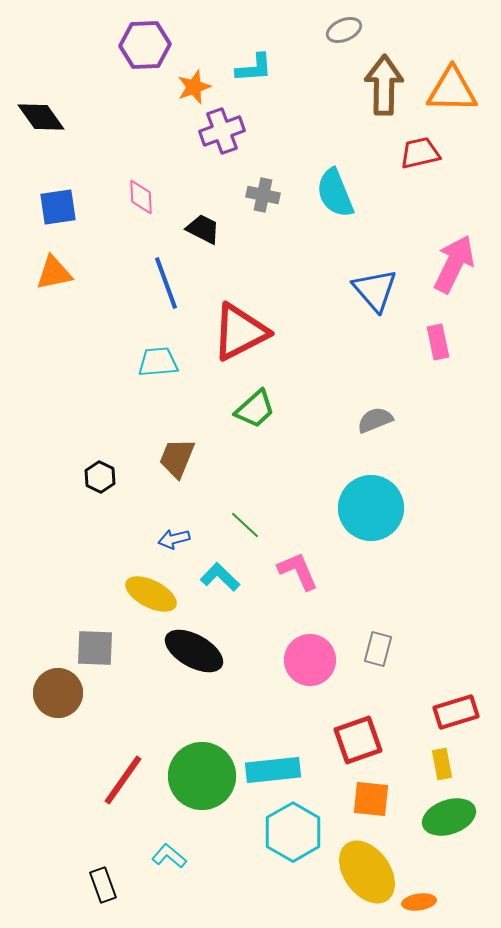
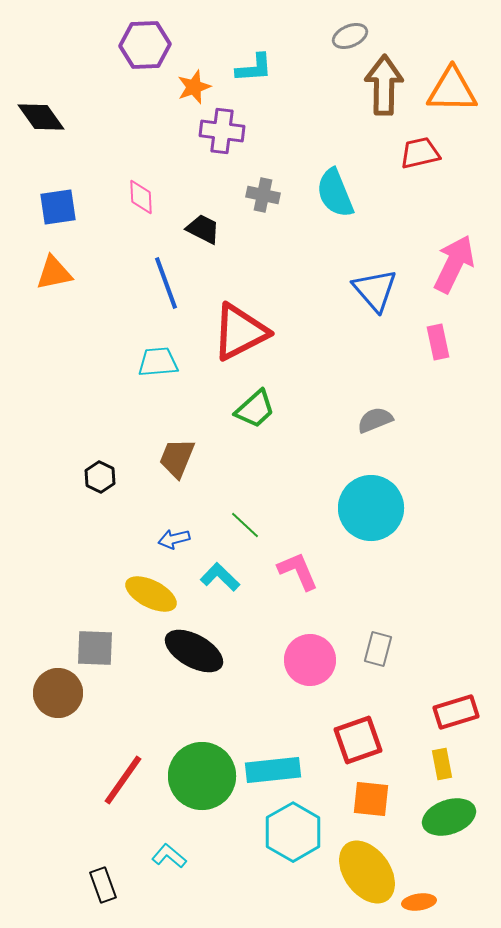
gray ellipse at (344, 30): moved 6 px right, 6 px down
purple cross at (222, 131): rotated 27 degrees clockwise
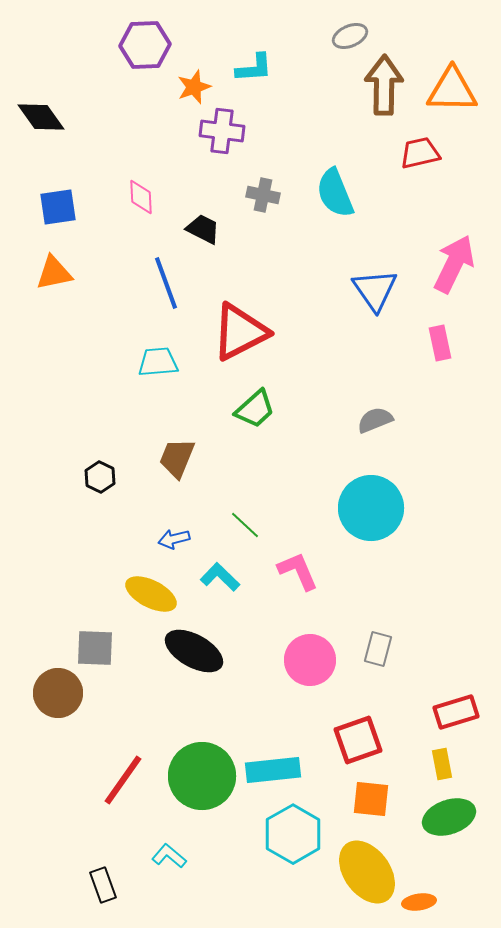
blue triangle at (375, 290): rotated 6 degrees clockwise
pink rectangle at (438, 342): moved 2 px right, 1 px down
cyan hexagon at (293, 832): moved 2 px down
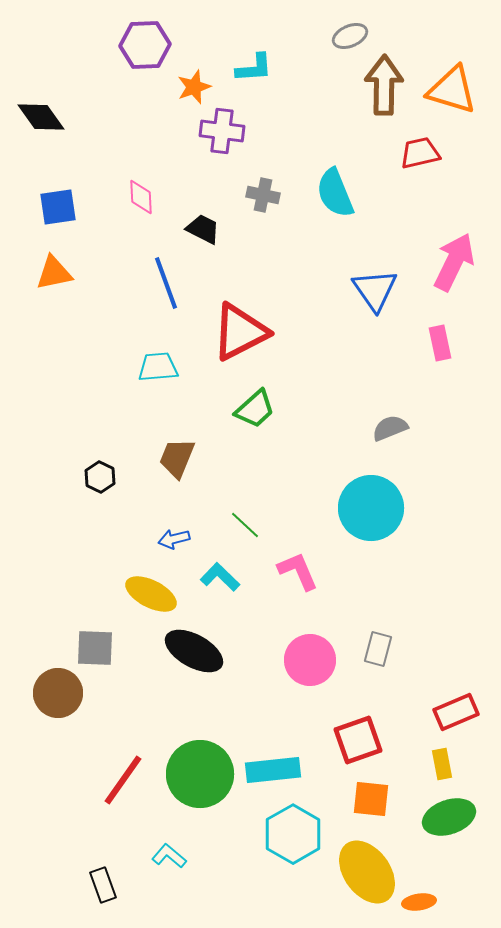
orange triangle at (452, 90): rotated 16 degrees clockwise
pink arrow at (454, 264): moved 2 px up
cyan trapezoid at (158, 362): moved 5 px down
gray semicircle at (375, 420): moved 15 px right, 8 px down
red rectangle at (456, 712): rotated 6 degrees counterclockwise
green circle at (202, 776): moved 2 px left, 2 px up
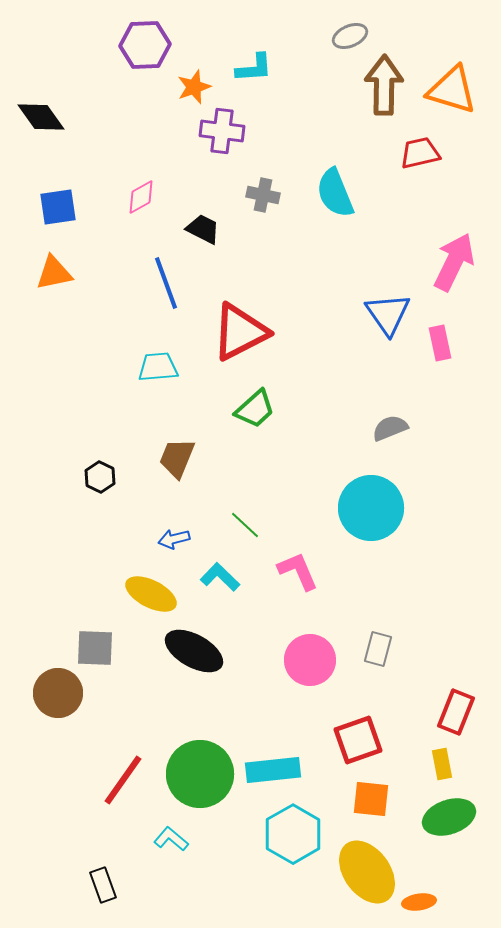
pink diamond at (141, 197): rotated 63 degrees clockwise
blue triangle at (375, 290): moved 13 px right, 24 px down
red rectangle at (456, 712): rotated 45 degrees counterclockwise
cyan L-shape at (169, 856): moved 2 px right, 17 px up
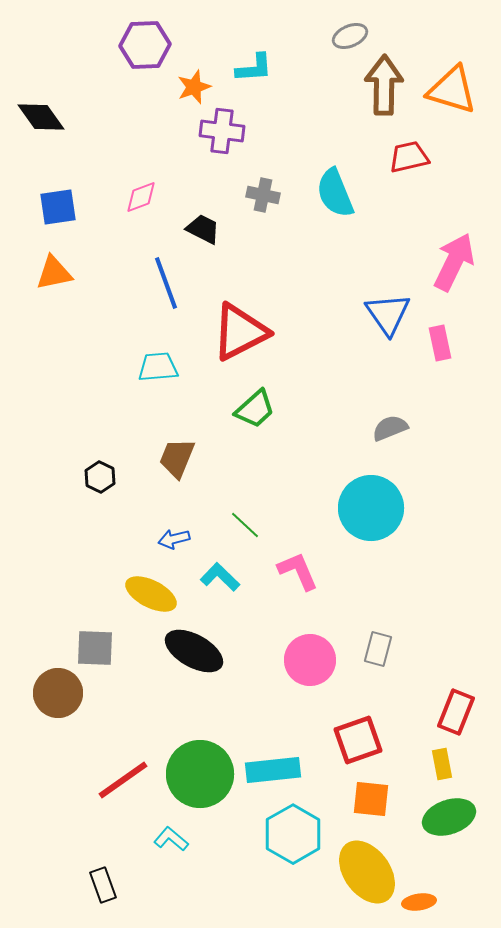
red trapezoid at (420, 153): moved 11 px left, 4 px down
pink diamond at (141, 197): rotated 9 degrees clockwise
red line at (123, 780): rotated 20 degrees clockwise
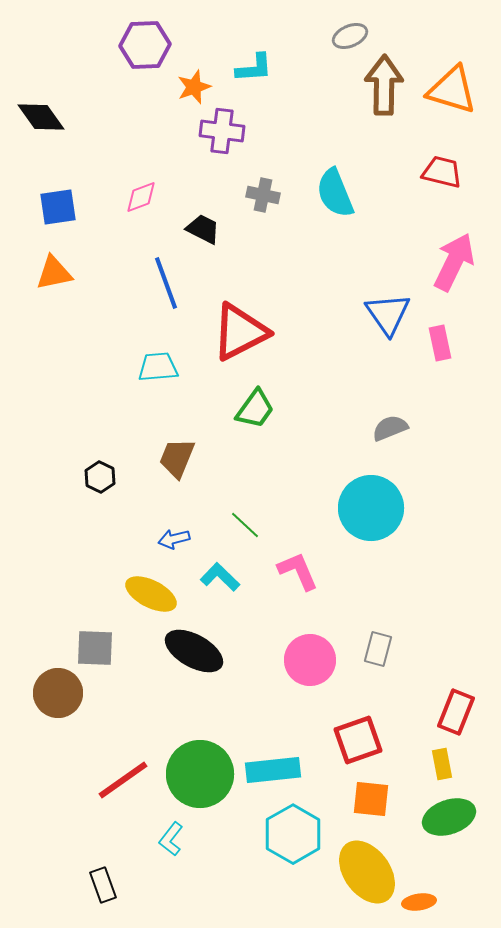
red trapezoid at (409, 157): moved 33 px right, 15 px down; rotated 27 degrees clockwise
green trapezoid at (255, 409): rotated 12 degrees counterclockwise
cyan L-shape at (171, 839): rotated 92 degrees counterclockwise
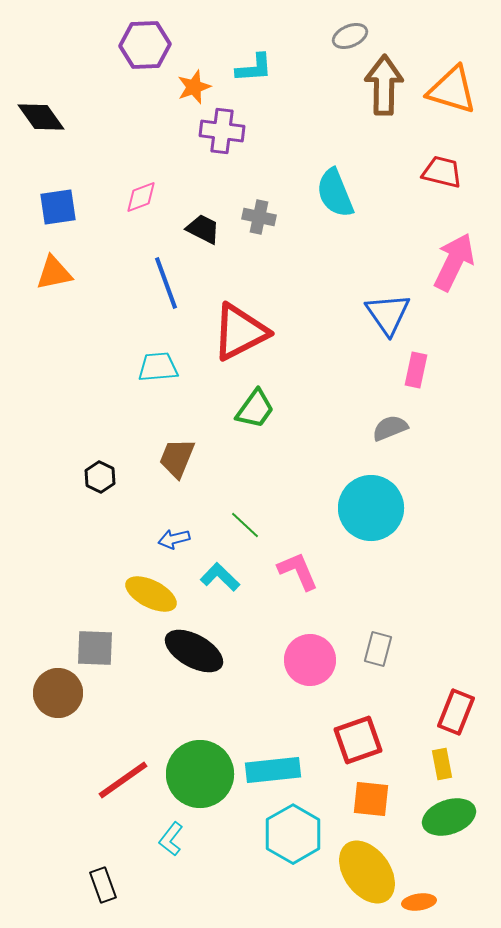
gray cross at (263, 195): moved 4 px left, 22 px down
pink rectangle at (440, 343): moved 24 px left, 27 px down; rotated 24 degrees clockwise
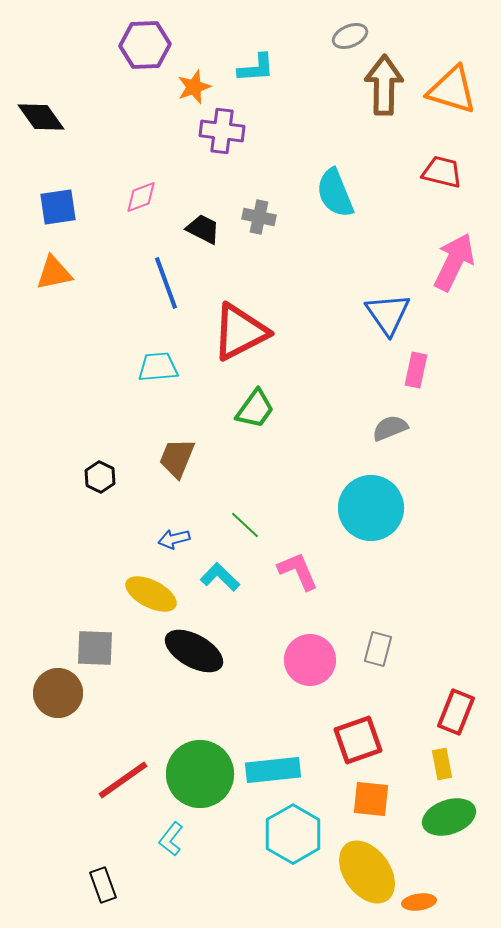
cyan L-shape at (254, 68): moved 2 px right
